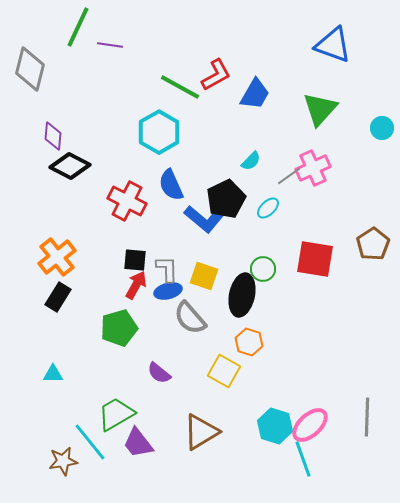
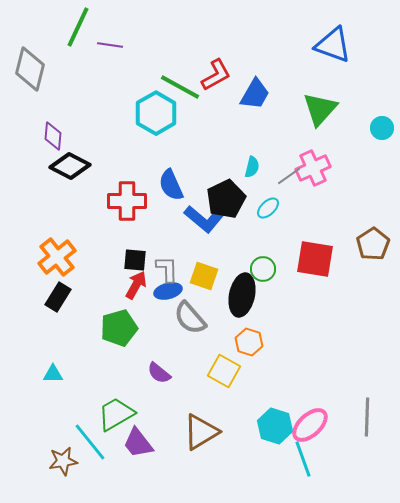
cyan hexagon at (159, 132): moved 3 px left, 19 px up
cyan semicircle at (251, 161): moved 1 px right, 6 px down; rotated 30 degrees counterclockwise
red cross at (127, 201): rotated 27 degrees counterclockwise
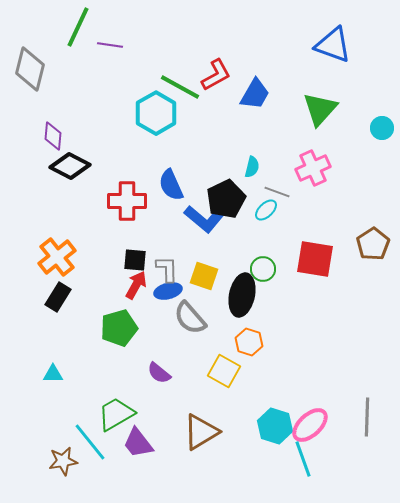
gray line at (289, 176): moved 12 px left, 16 px down; rotated 55 degrees clockwise
cyan ellipse at (268, 208): moved 2 px left, 2 px down
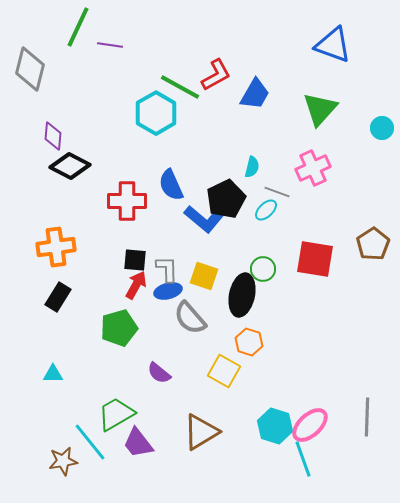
orange cross at (57, 257): moved 1 px left, 10 px up; rotated 30 degrees clockwise
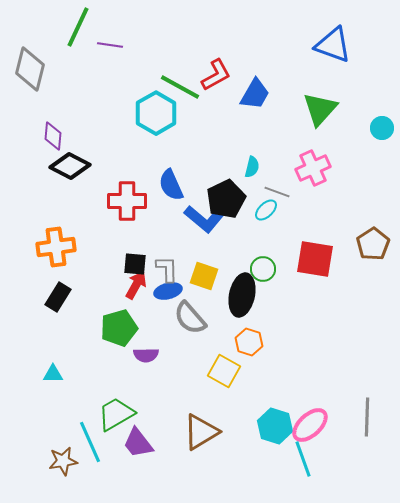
black square at (135, 260): moved 4 px down
purple semicircle at (159, 373): moved 13 px left, 18 px up; rotated 40 degrees counterclockwise
cyan line at (90, 442): rotated 15 degrees clockwise
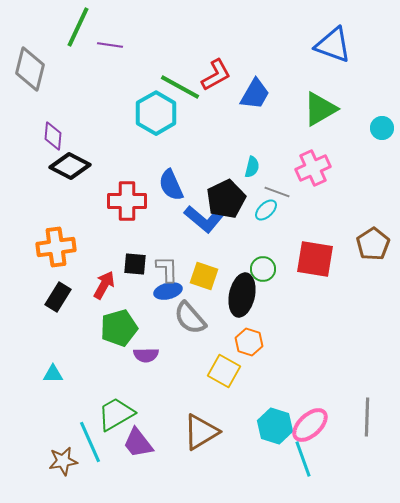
green triangle at (320, 109): rotated 18 degrees clockwise
red arrow at (136, 285): moved 32 px left
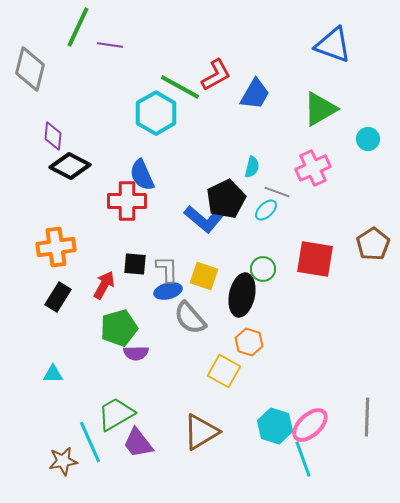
cyan circle at (382, 128): moved 14 px left, 11 px down
blue semicircle at (171, 185): moved 29 px left, 10 px up
purple semicircle at (146, 355): moved 10 px left, 2 px up
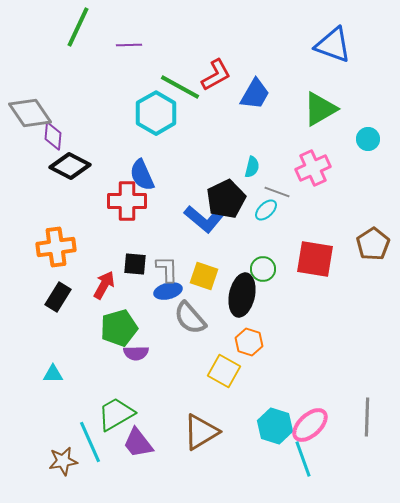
purple line at (110, 45): moved 19 px right; rotated 10 degrees counterclockwise
gray diamond at (30, 69): moved 44 px down; rotated 48 degrees counterclockwise
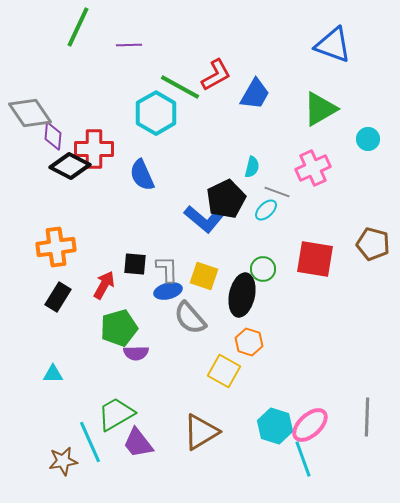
red cross at (127, 201): moved 33 px left, 52 px up
brown pentagon at (373, 244): rotated 24 degrees counterclockwise
